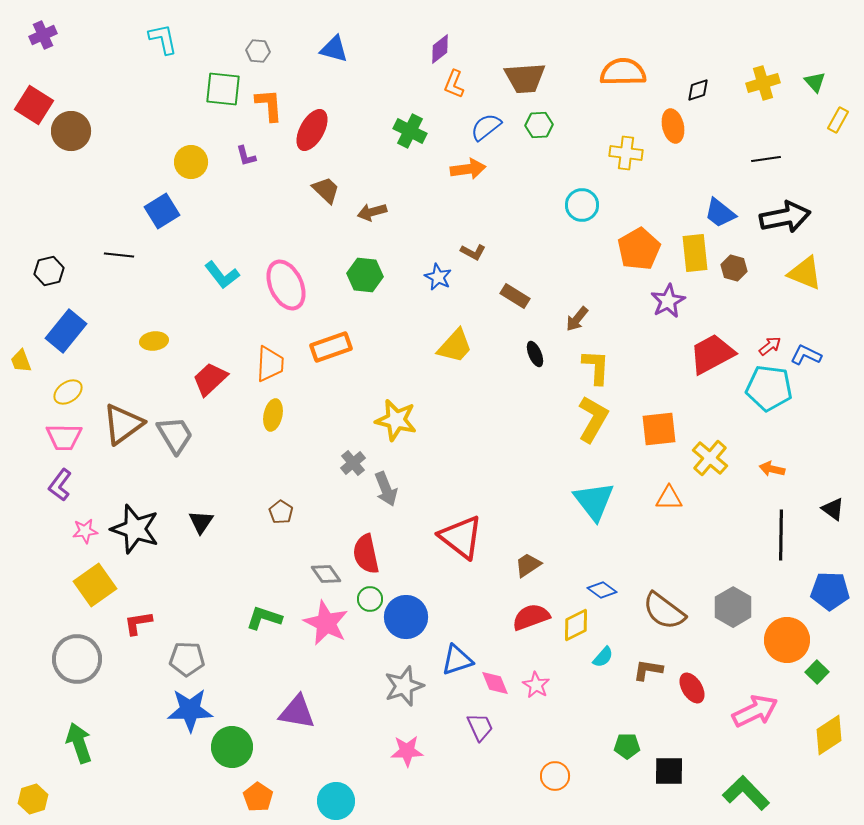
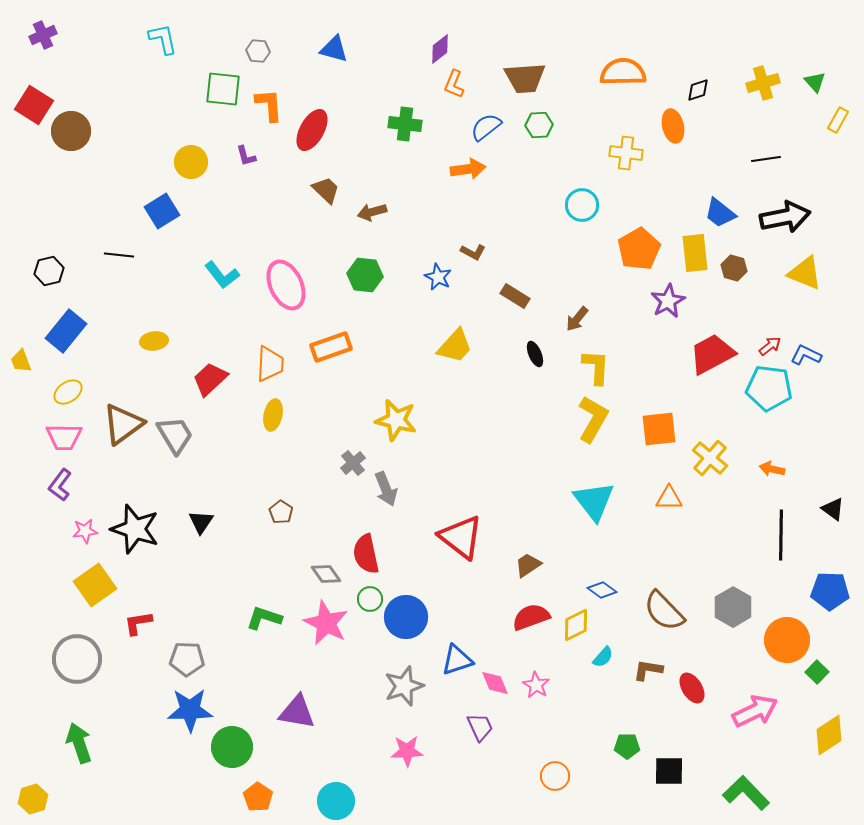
green cross at (410, 131): moved 5 px left, 7 px up; rotated 20 degrees counterclockwise
brown semicircle at (664, 611): rotated 9 degrees clockwise
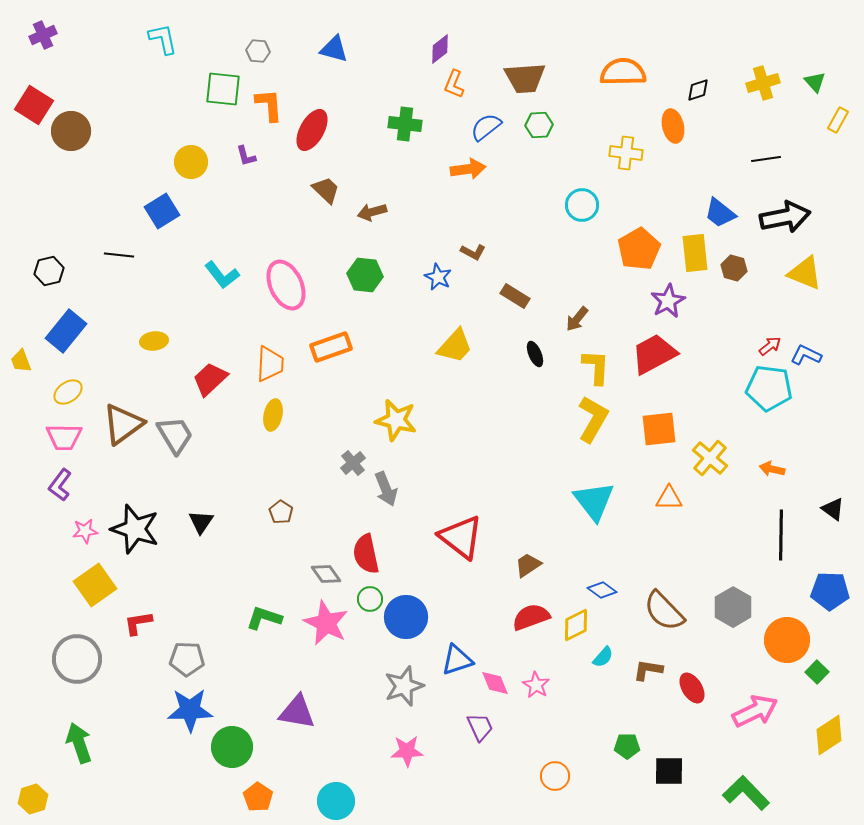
red trapezoid at (712, 354): moved 58 px left
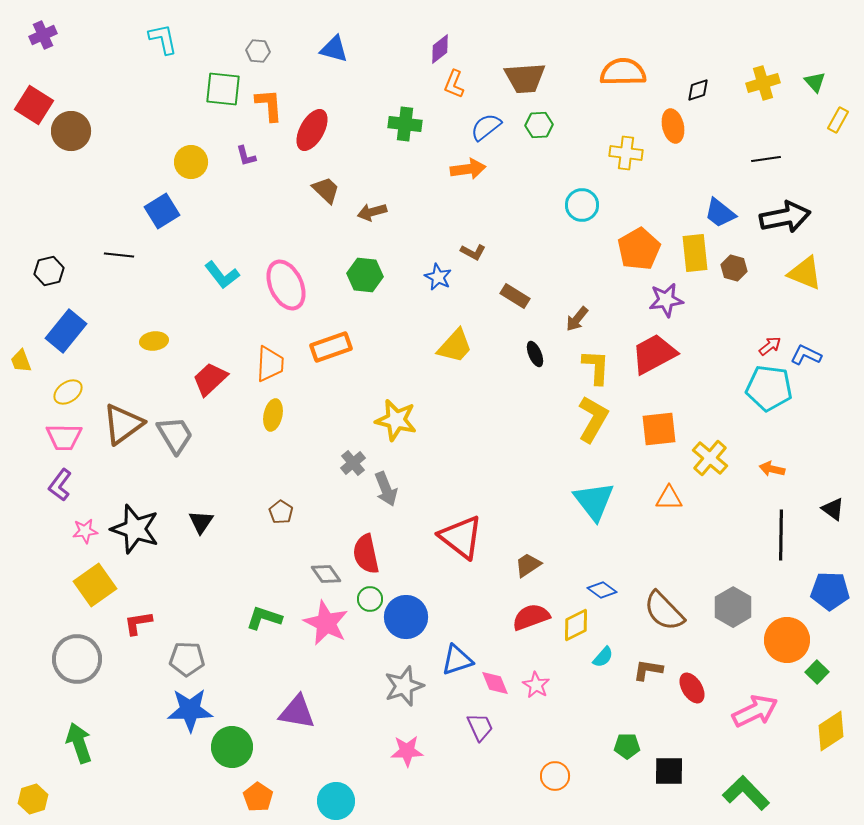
purple star at (668, 301): moved 2 px left, 1 px up; rotated 20 degrees clockwise
yellow diamond at (829, 735): moved 2 px right, 4 px up
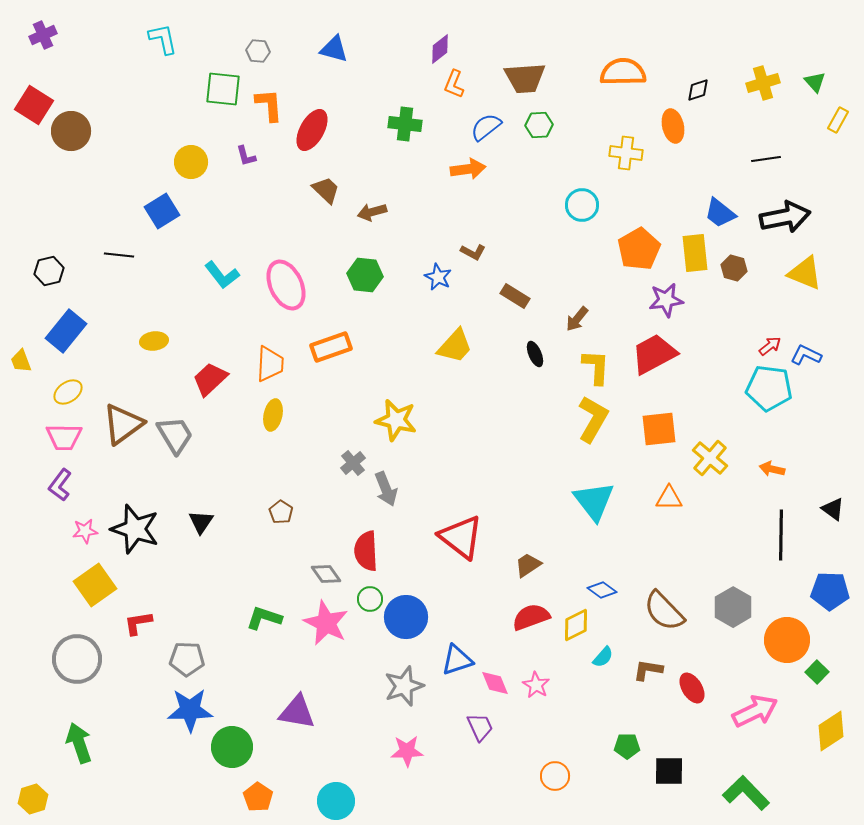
red semicircle at (366, 554): moved 3 px up; rotated 9 degrees clockwise
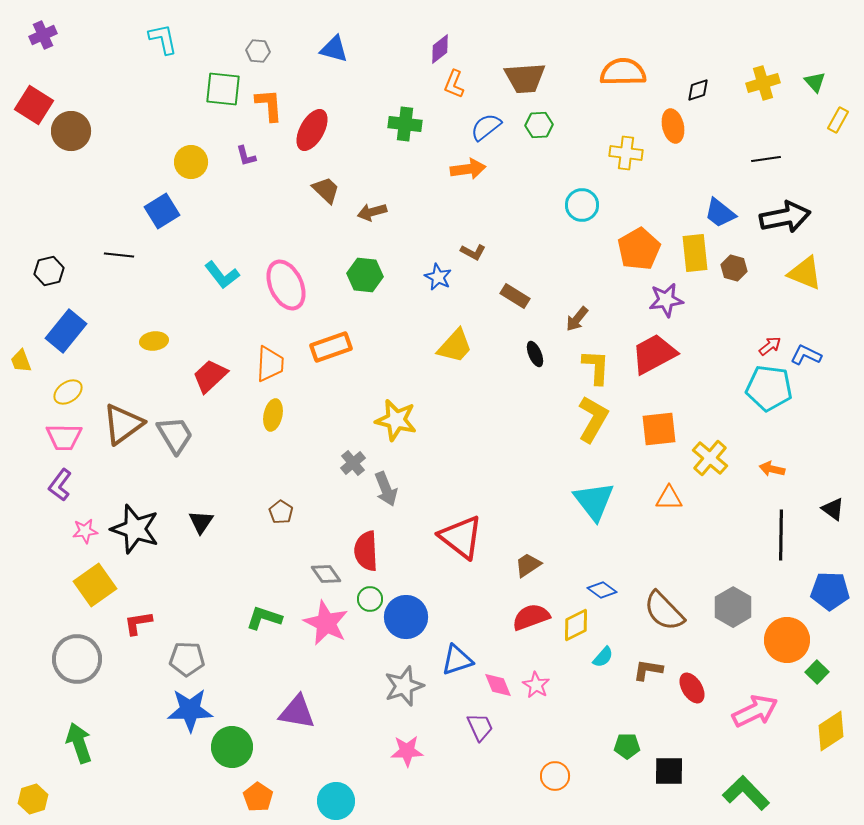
red trapezoid at (210, 379): moved 3 px up
pink diamond at (495, 683): moved 3 px right, 2 px down
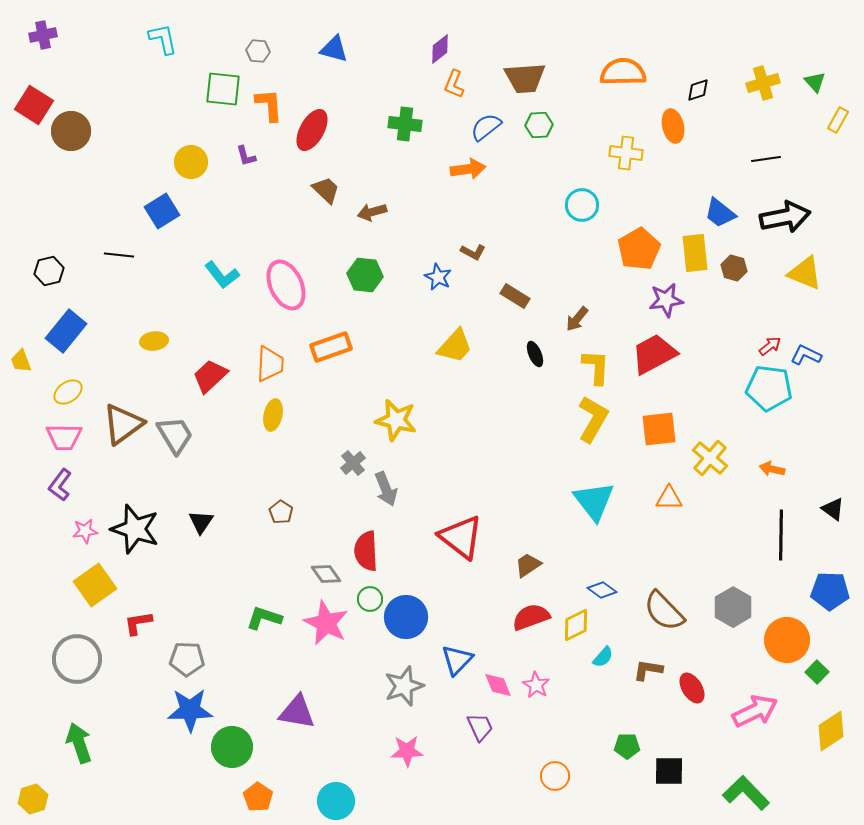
purple cross at (43, 35): rotated 12 degrees clockwise
blue triangle at (457, 660): rotated 28 degrees counterclockwise
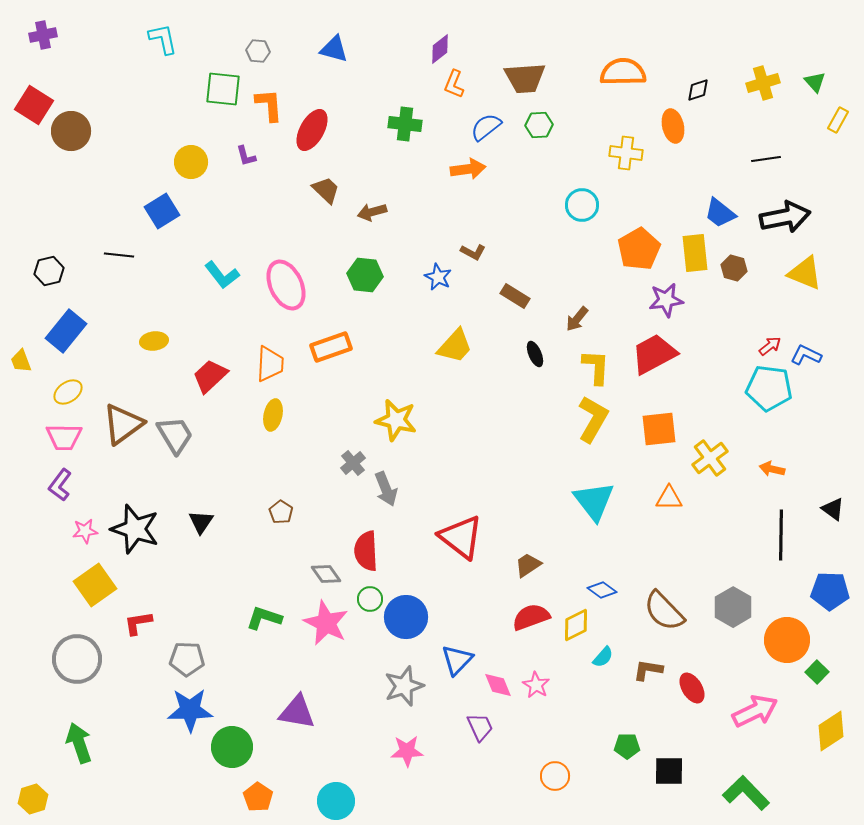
yellow cross at (710, 458): rotated 12 degrees clockwise
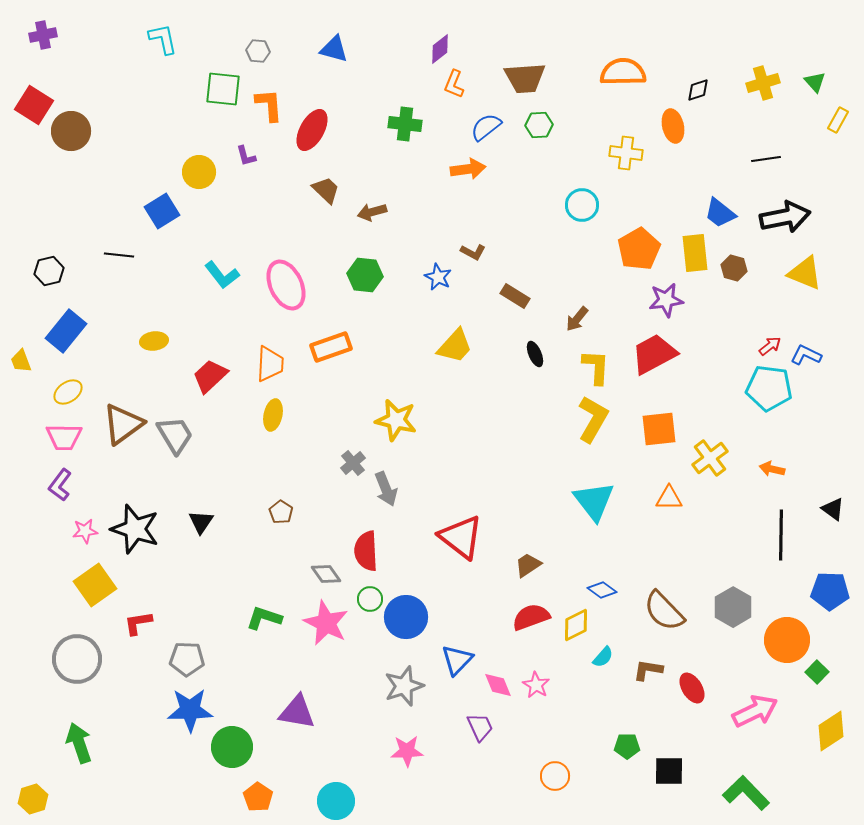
yellow circle at (191, 162): moved 8 px right, 10 px down
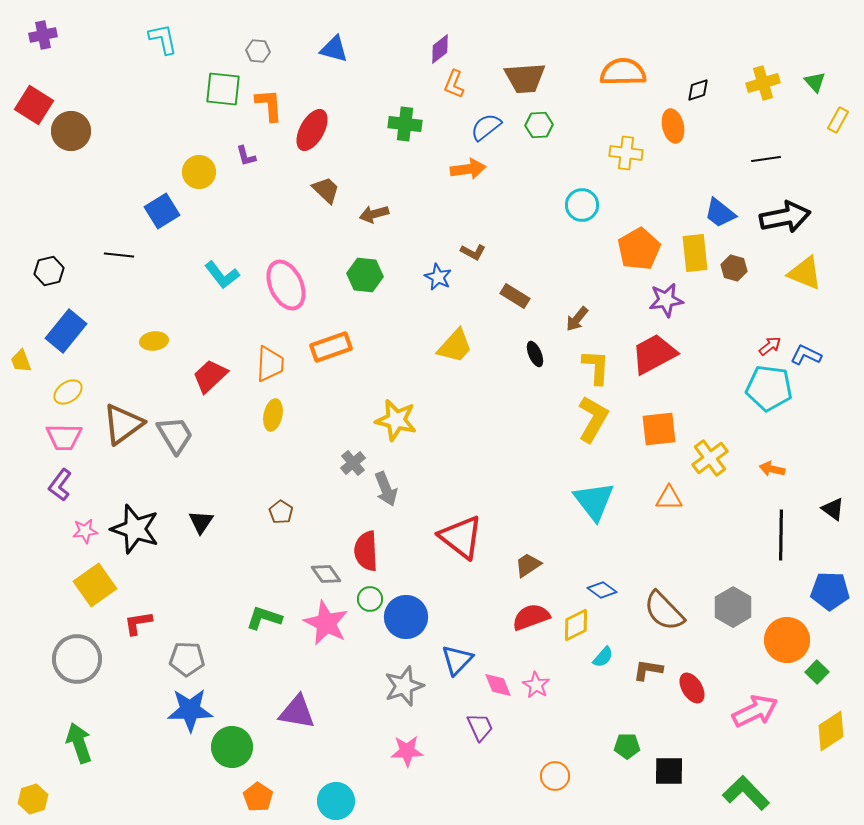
brown arrow at (372, 212): moved 2 px right, 2 px down
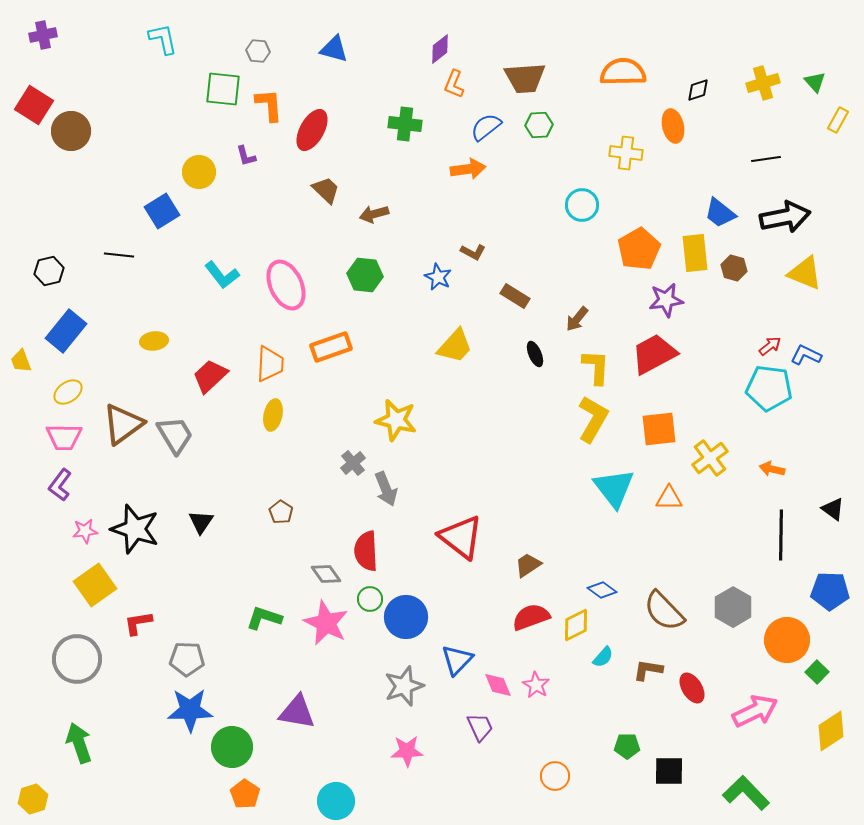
cyan triangle at (594, 501): moved 20 px right, 13 px up
orange pentagon at (258, 797): moved 13 px left, 3 px up
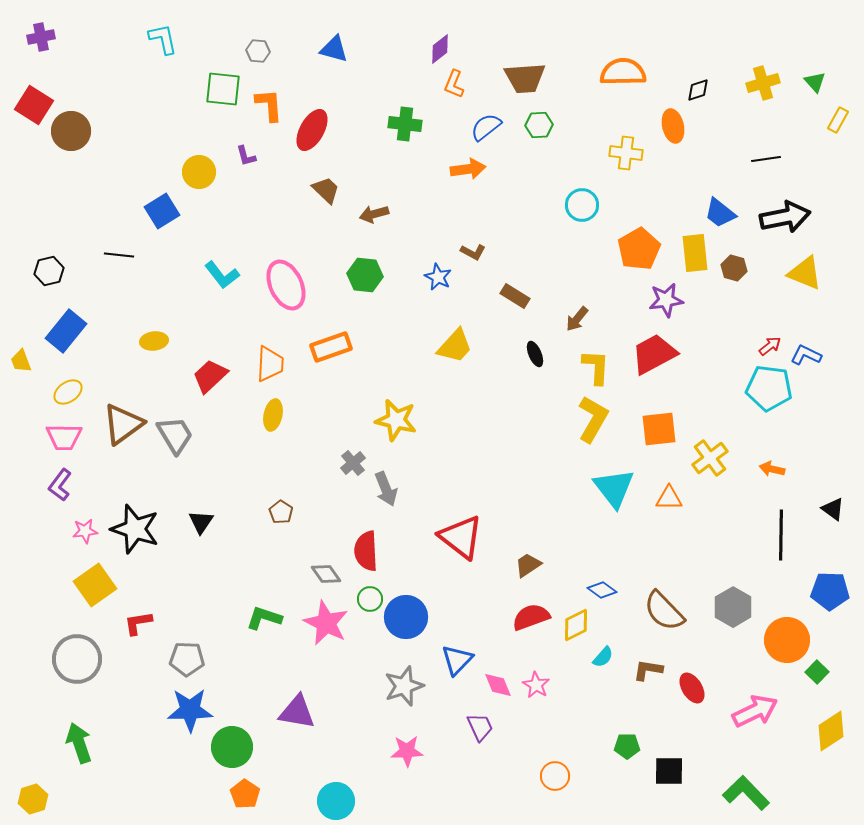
purple cross at (43, 35): moved 2 px left, 2 px down
